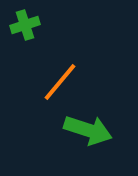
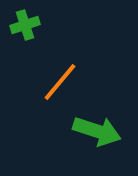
green arrow: moved 9 px right, 1 px down
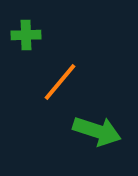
green cross: moved 1 px right, 10 px down; rotated 16 degrees clockwise
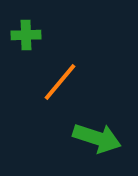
green arrow: moved 7 px down
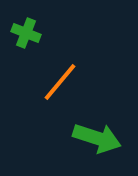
green cross: moved 2 px up; rotated 24 degrees clockwise
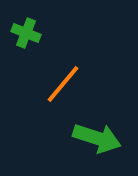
orange line: moved 3 px right, 2 px down
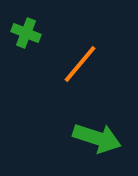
orange line: moved 17 px right, 20 px up
